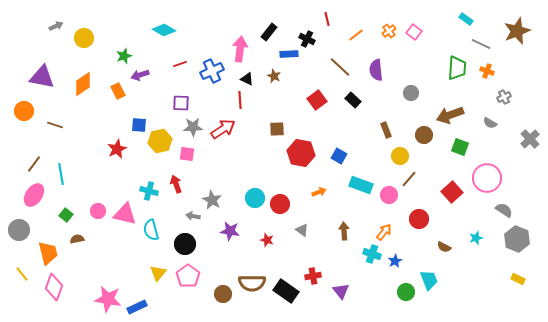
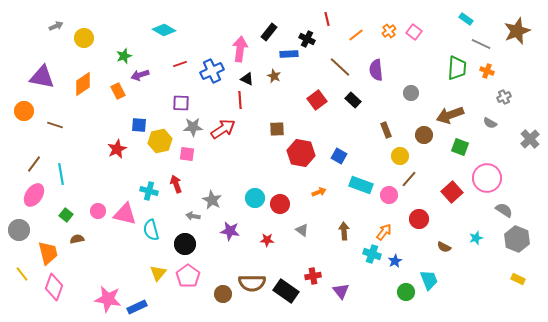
red star at (267, 240): rotated 16 degrees counterclockwise
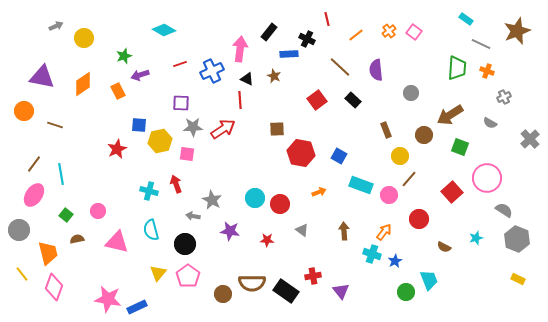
brown arrow at (450, 115): rotated 12 degrees counterclockwise
pink triangle at (125, 214): moved 8 px left, 28 px down
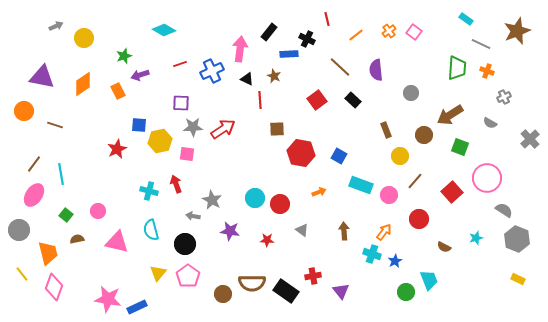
red line at (240, 100): moved 20 px right
brown line at (409, 179): moved 6 px right, 2 px down
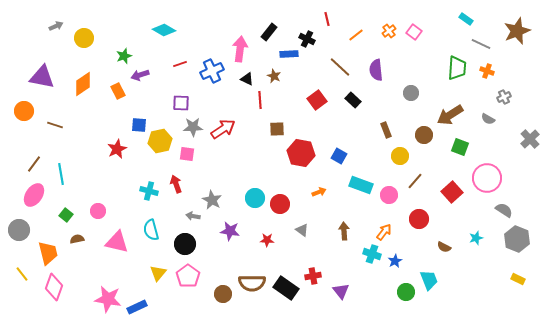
gray semicircle at (490, 123): moved 2 px left, 4 px up
black rectangle at (286, 291): moved 3 px up
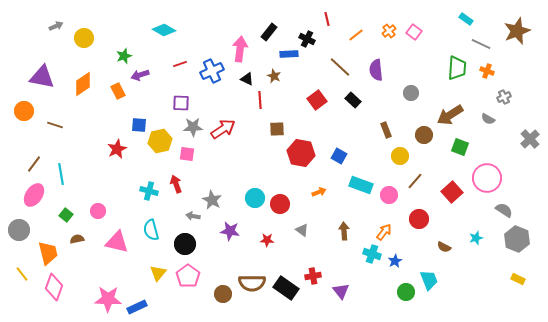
pink star at (108, 299): rotated 8 degrees counterclockwise
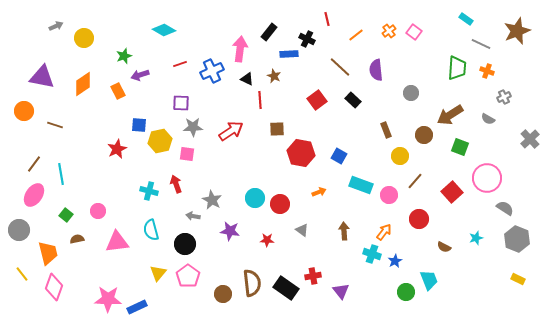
red arrow at (223, 129): moved 8 px right, 2 px down
gray semicircle at (504, 210): moved 1 px right, 2 px up
pink triangle at (117, 242): rotated 20 degrees counterclockwise
brown semicircle at (252, 283): rotated 96 degrees counterclockwise
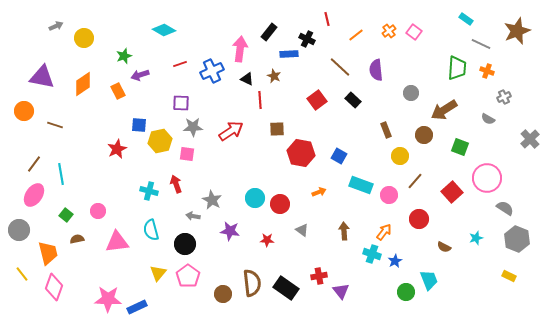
brown arrow at (450, 115): moved 6 px left, 5 px up
red cross at (313, 276): moved 6 px right
yellow rectangle at (518, 279): moved 9 px left, 3 px up
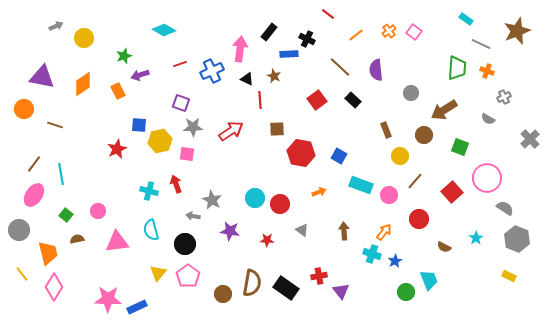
red line at (327, 19): moved 1 px right, 5 px up; rotated 40 degrees counterclockwise
purple square at (181, 103): rotated 18 degrees clockwise
orange circle at (24, 111): moved 2 px up
cyan star at (476, 238): rotated 16 degrees counterclockwise
brown semicircle at (252, 283): rotated 16 degrees clockwise
pink diamond at (54, 287): rotated 12 degrees clockwise
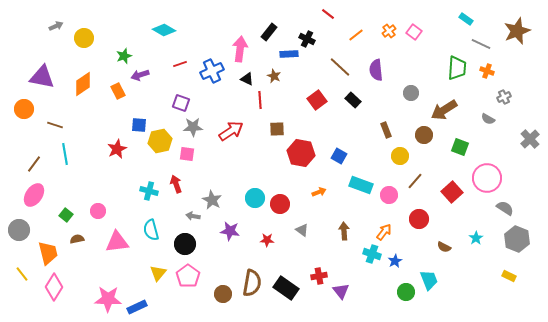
cyan line at (61, 174): moved 4 px right, 20 px up
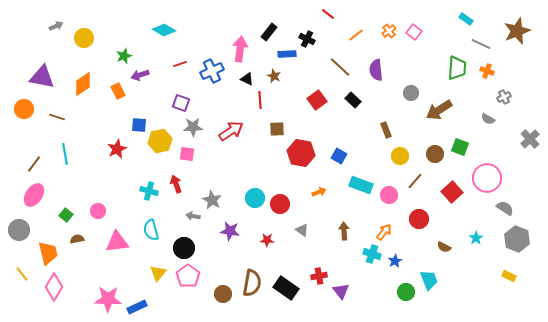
blue rectangle at (289, 54): moved 2 px left
brown arrow at (444, 110): moved 5 px left
brown line at (55, 125): moved 2 px right, 8 px up
brown circle at (424, 135): moved 11 px right, 19 px down
black circle at (185, 244): moved 1 px left, 4 px down
